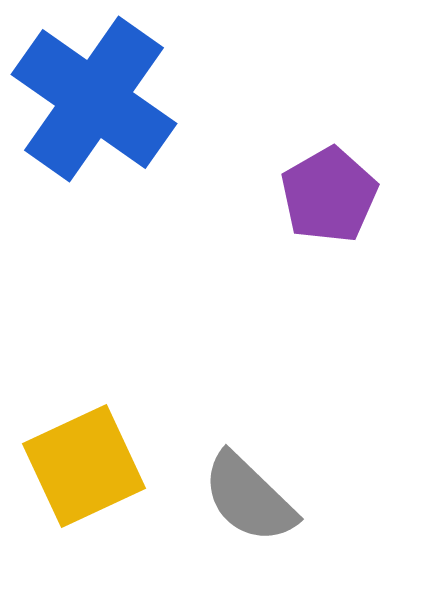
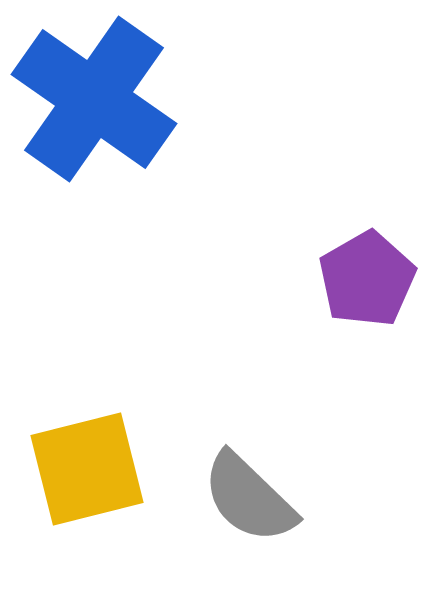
purple pentagon: moved 38 px right, 84 px down
yellow square: moved 3 px right, 3 px down; rotated 11 degrees clockwise
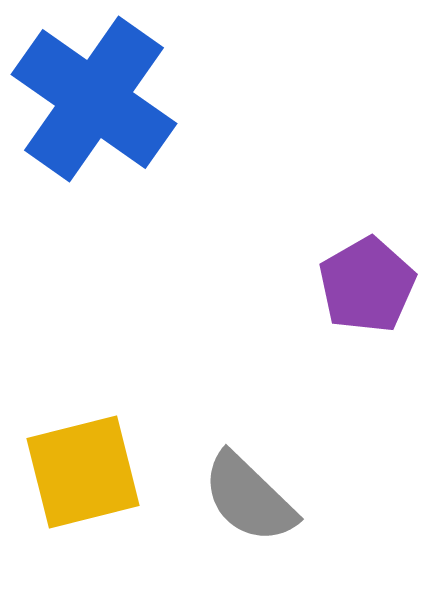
purple pentagon: moved 6 px down
yellow square: moved 4 px left, 3 px down
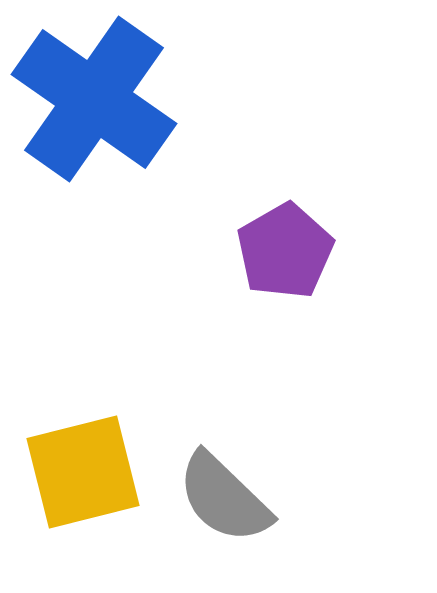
purple pentagon: moved 82 px left, 34 px up
gray semicircle: moved 25 px left
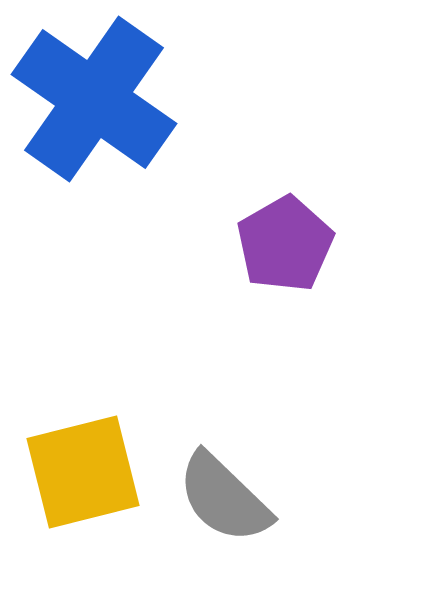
purple pentagon: moved 7 px up
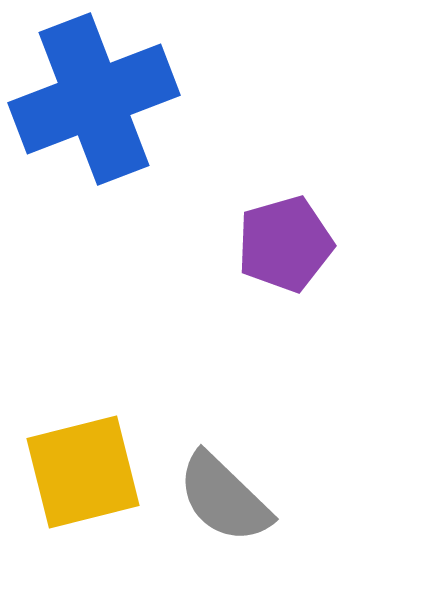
blue cross: rotated 34 degrees clockwise
purple pentagon: rotated 14 degrees clockwise
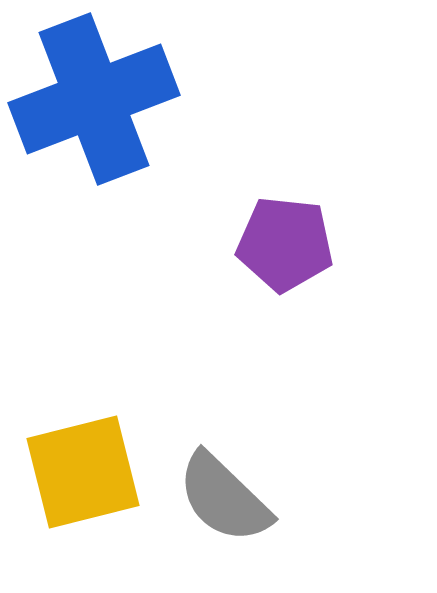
purple pentagon: rotated 22 degrees clockwise
